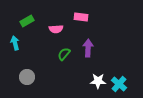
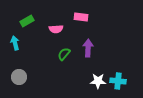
gray circle: moved 8 px left
cyan cross: moved 1 px left, 3 px up; rotated 35 degrees counterclockwise
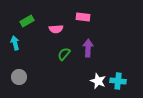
pink rectangle: moved 2 px right
white star: rotated 21 degrees clockwise
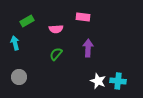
green semicircle: moved 8 px left
